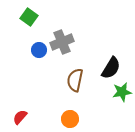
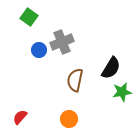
orange circle: moved 1 px left
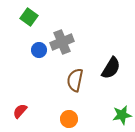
green star: moved 23 px down
red semicircle: moved 6 px up
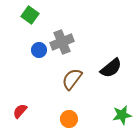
green square: moved 1 px right, 2 px up
black semicircle: rotated 20 degrees clockwise
brown semicircle: moved 3 px left, 1 px up; rotated 25 degrees clockwise
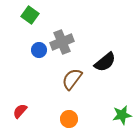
black semicircle: moved 6 px left, 6 px up
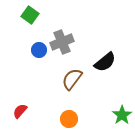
green star: rotated 24 degrees counterclockwise
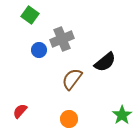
gray cross: moved 3 px up
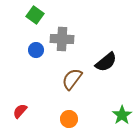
green square: moved 5 px right
gray cross: rotated 25 degrees clockwise
blue circle: moved 3 px left
black semicircle: moved 1 px right
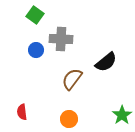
gray cross: moved 1 px left
red semicircle: moved 2 px right, 1 px down; rotated 49 degrees counterclockwise
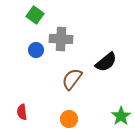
green star: moved 1 px left, 1 px down
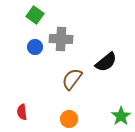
blue circle: moved 1 px left, 3 px up
